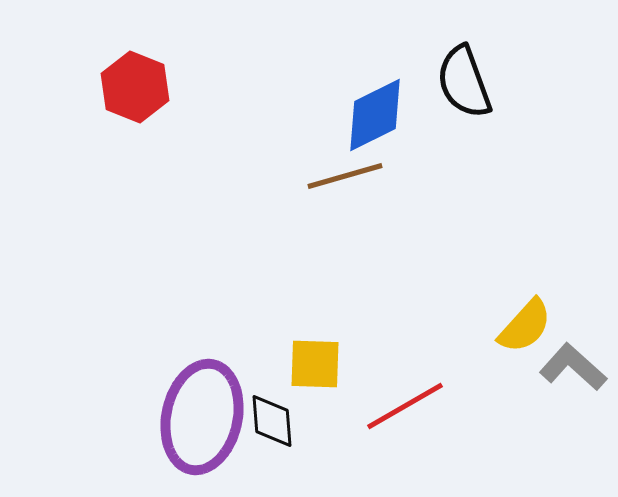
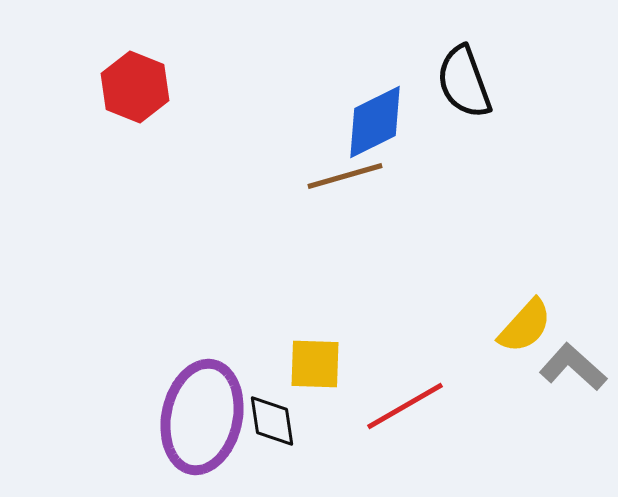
blue diamond: moved 7 px down
black diamond: rotated 4 degrees counterclockwise
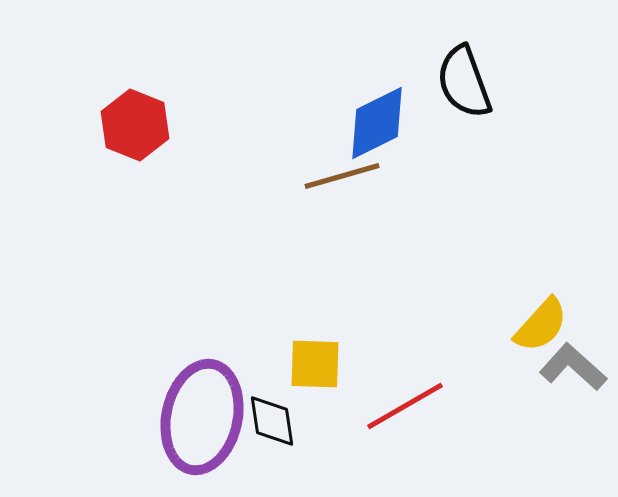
red hexagon: moved 38 px down
blue diamond: moved 2 px right, 1 px down
brown line: moved 3 px left
yellow semicircle: moved 16 px right, 1 px up
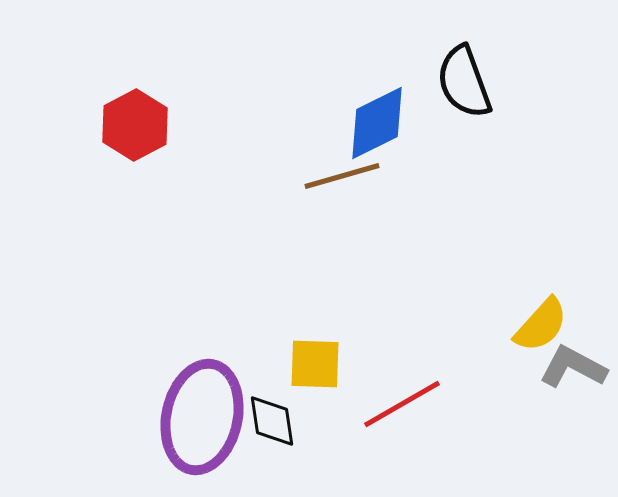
red hexagon: rotated 10 degrees clockwise
gray L-shape: rotated 14 degrees counterclockwise
red line: moved 3 px left, 2 px up
